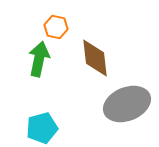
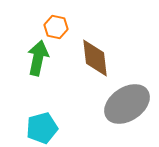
green arrow: moved 1 px left, 1 px up
gray ellipse: rotated 12 degrees counterclockwise
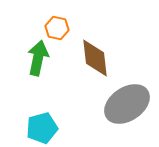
orange hexagon: moved 1 px right, 1 px down
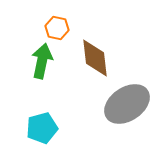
green arrow: moved 4 px right, 3 px down
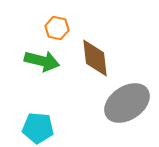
green arrow: rotated 92 degrees clockwise
gray ellipse: moved 1 px up
cyan pentagon: moved 4 px left; rotated 20 degrees clockwise
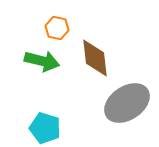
cyan pentagon: moved 7 px right; rotated 12 degrees clockwise
